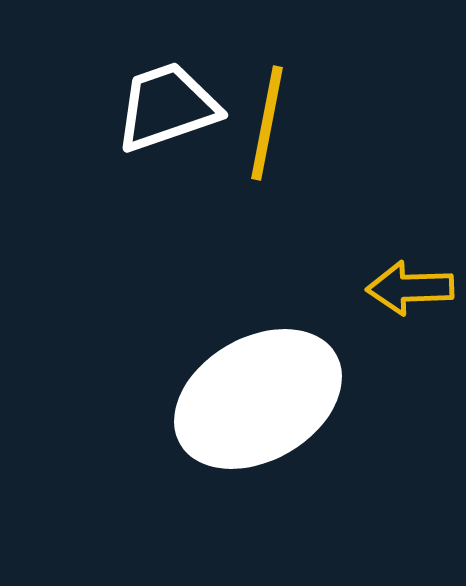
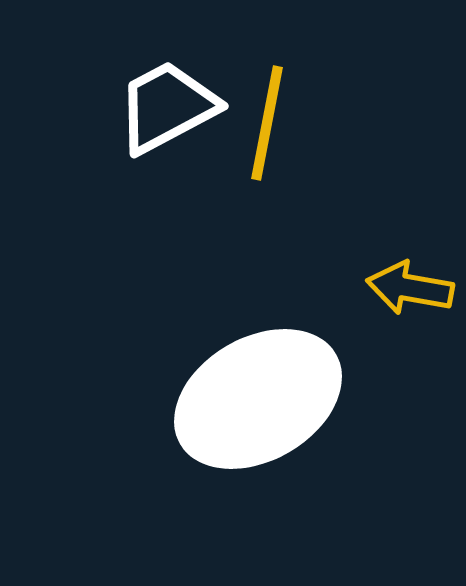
white trapezoid: rotated 9 degrees counterclockwise
yellow arrow: rotated 12 degrees clockwise
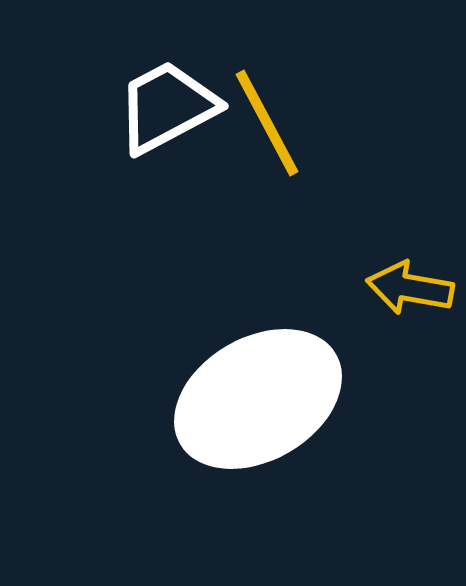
yellow line: rotated 39 degrees counterclockwise
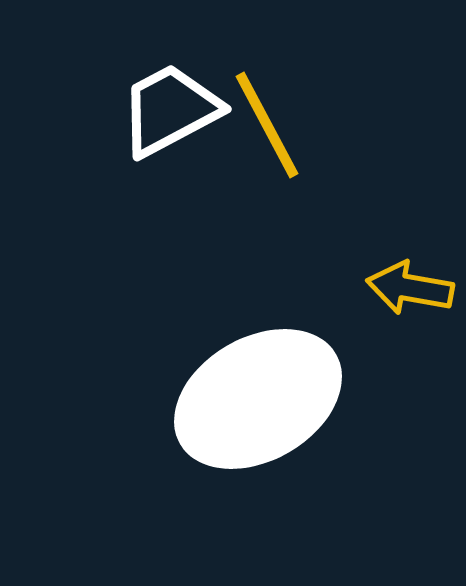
white trapezoid: moved 3 px right, 3 px down
yellow line: moved 2 px down
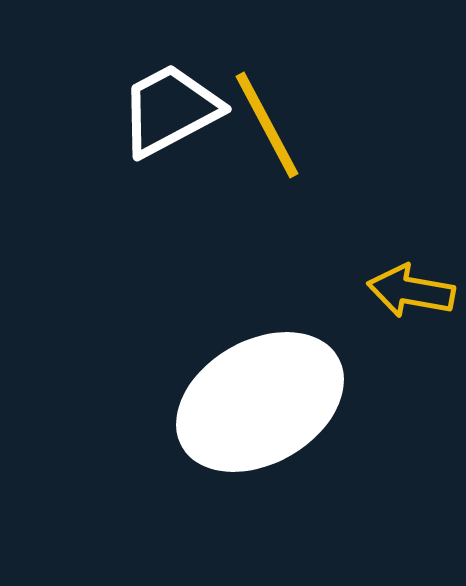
yellow arrow: moved 1 px right, 3 px down
white ellipse: moved 2 px right, 3 px down
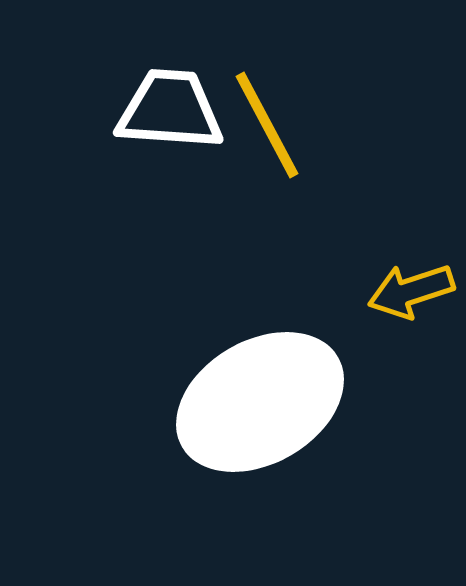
white trapezoid: rotated 32 degrees clockwise
yellow arrow: rotated 28 degrees counterclockwise
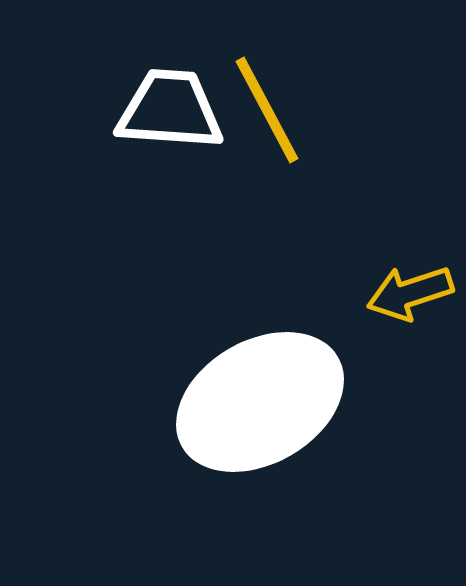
yellow line: moved 15 px up
yellow arrow: moved 1 px left, 2 px down
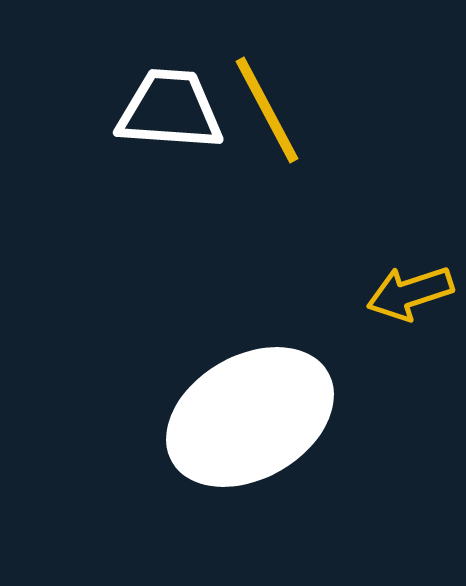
white ellipse: moved 10 px left, 15 px down
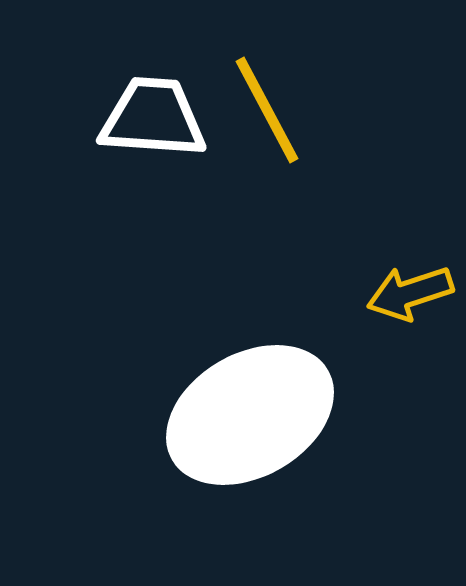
white trapezoid: moved 17 px left, 8 px down
white ellipse: moved 2 px up
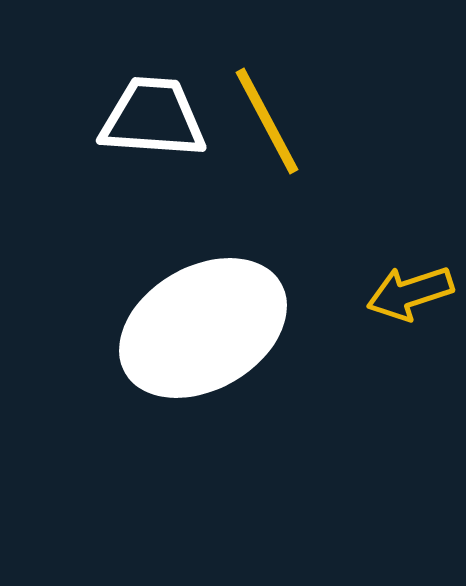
yellow line: moved 11 px down
white ellipse: moved 47 px left, 87 px up
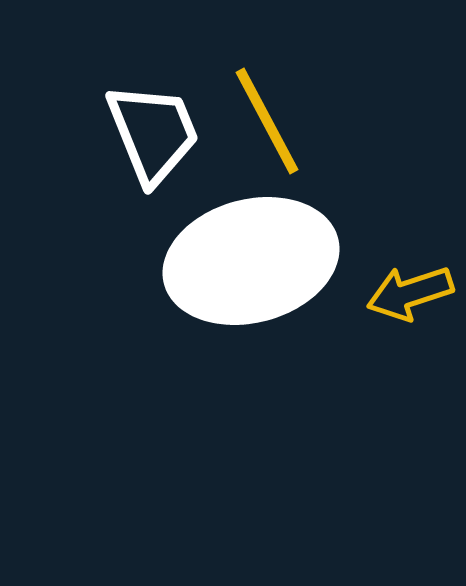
white trapezoid: moved 15 px down; rotated 64 degrees clockwise
white ellipse: moved 48 px right, 67 px up; rotated 15 degrees clockwise
